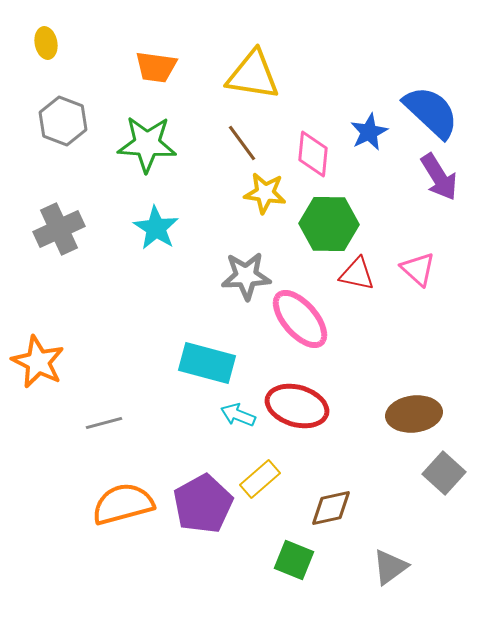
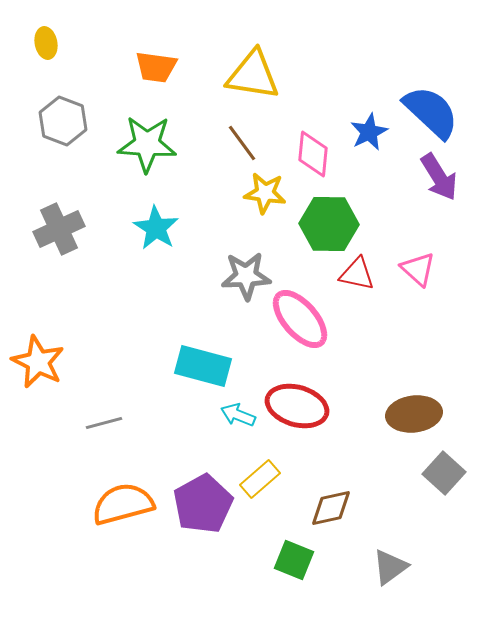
cyan rectangle: moved 4 px left, 3 px down
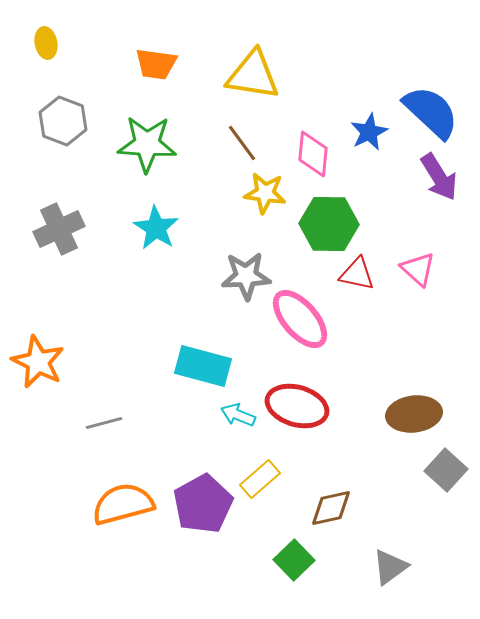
orange trapezoid: moved 3 px up
gray square: moved 2 px right, 3 px up
green square: rotated 24 degrees clockwise
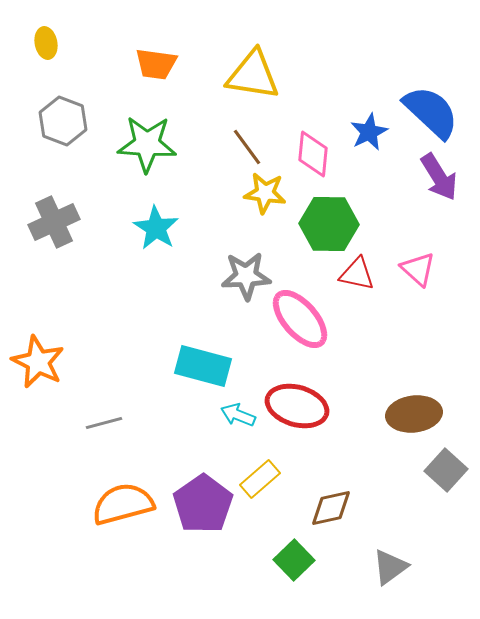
brown line: moved 5 px right, 4 px down
gray cross: moved 5 px left, 7 px up
purple pentagon: rotated 6 degrees counterclockwise
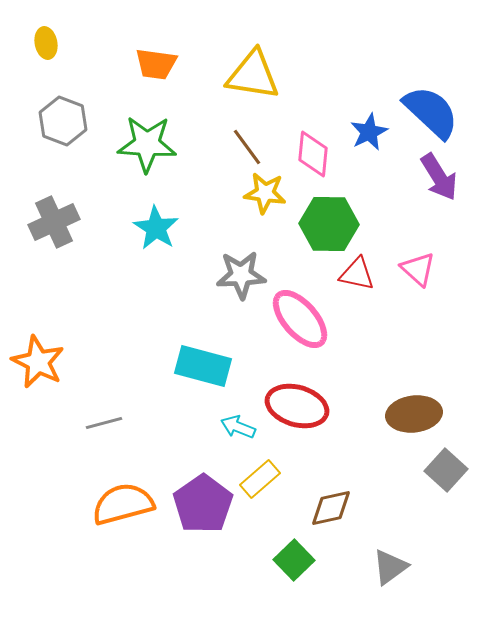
gray star: moved 5 px left, 1 px up
cyan arrow: moved 12 px down
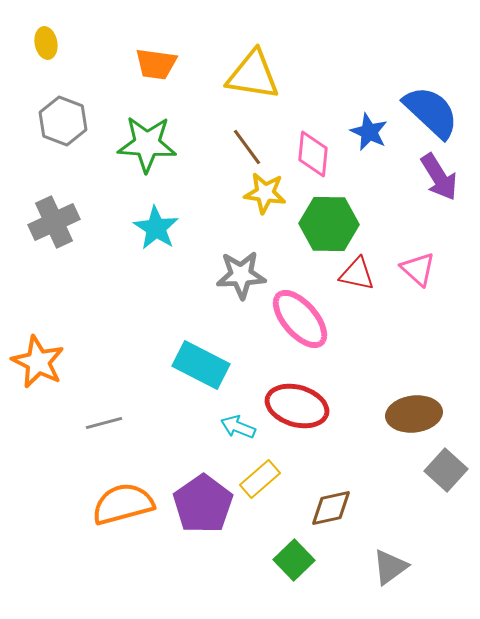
blue star: rotated 21 degrees counterclockwise
cyan rectangle: moved 2 px left, 1 px up; rotated 12 degrees clockwise
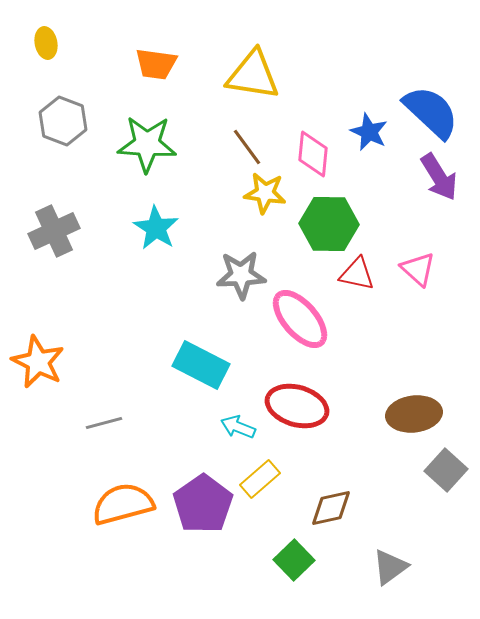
gray cross: moved 9 px down
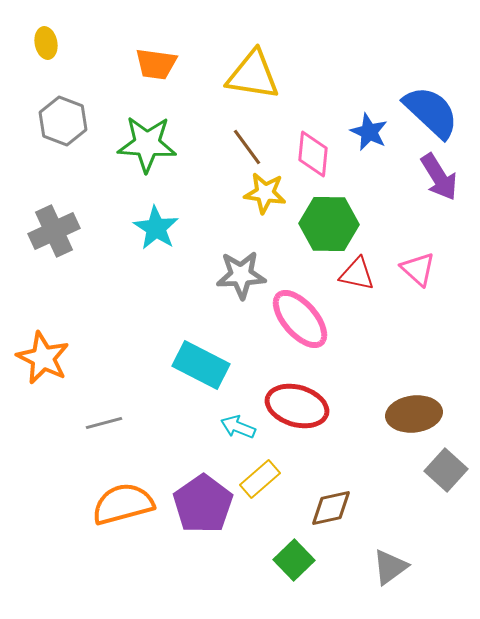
orange star: moved 5 px right, 4 px up
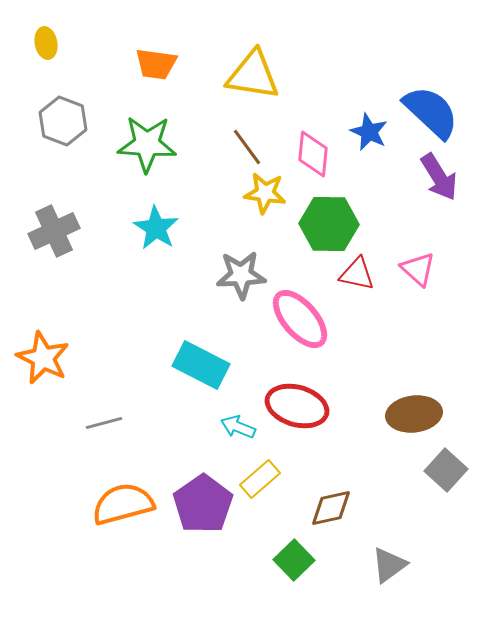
gray triangle: moved 1 px left, 2 px up
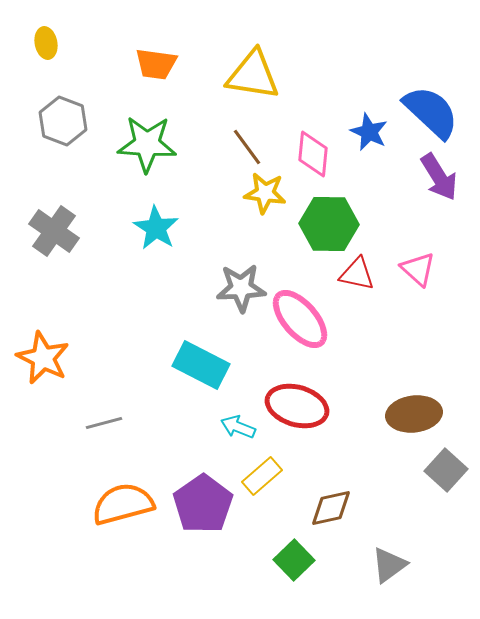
gray cross: rotated 30 degrees counterclockwise
gray star: moved 13 px down
yellow rectangle: moved 2 px right, 3 px up
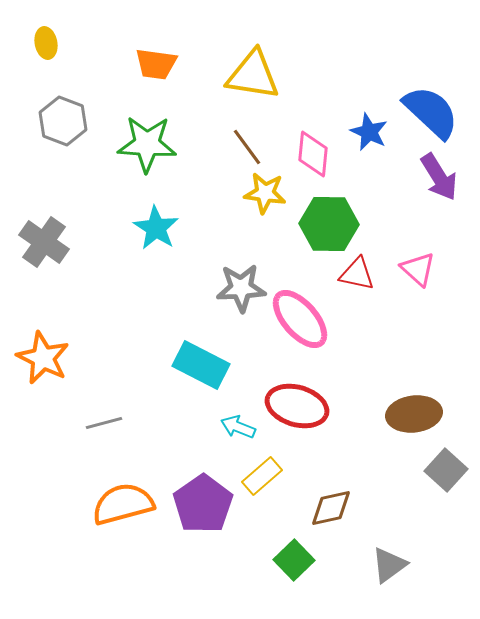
gray cross: moved 10 px left, 11 px down
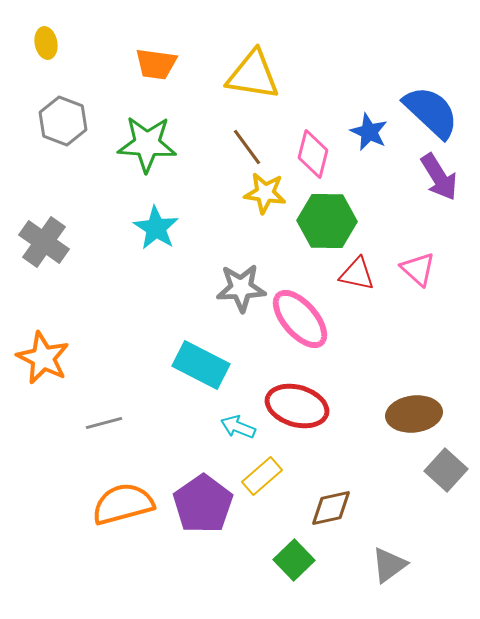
pink diamond: rotated 9 degrees clockwise
green hexagon: moved 2 px left, 3 px up
